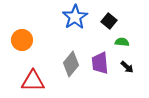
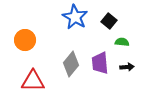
blue star: rotated 10 degrees counterclockwise
orange circle: moved 3 px right
black arrow: rotated 48 degrees counterclockwise
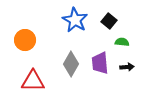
blue star: moved 3 px down
gray diamond: rotated 10 degrees counterclockwise
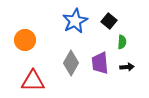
blue star: moved 1 px down; rotated 15 degrees clockwise
green semicircle: rotated 88 degrees clockwise
gray diamond: moved 1 px up
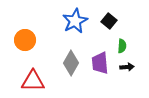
green semicircle: moved 4 px down
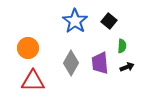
blue star: rotated 10 degrees counterclockwise
orange circle: moved 3 px right, 8 px down
black arrow: rotated 16 degrees counterclockwise
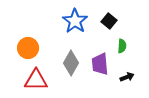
purple trapezoid: moved 1 px down
black arrow: moved 10 px down
red triangle: moved 3 px right, 1 px up
